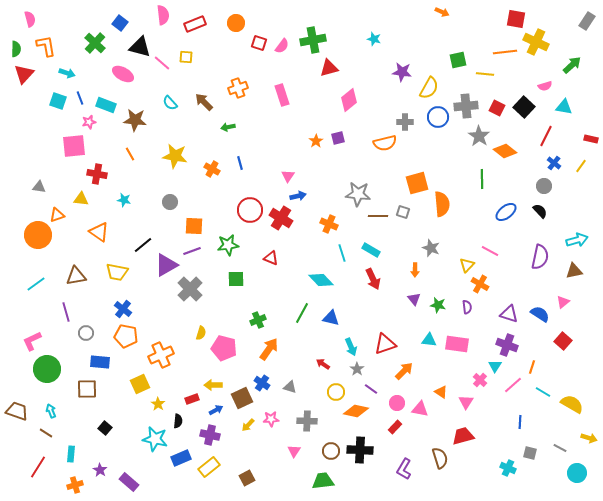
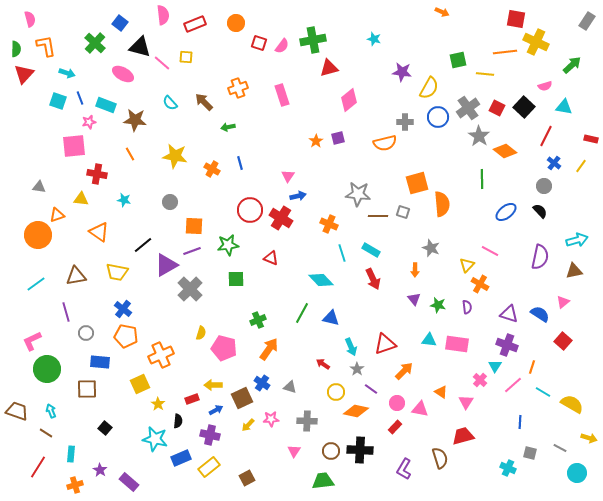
gray cross at (466, 106): moved 2 px right, 2 px down; rotated 30 degrees counterclockwise
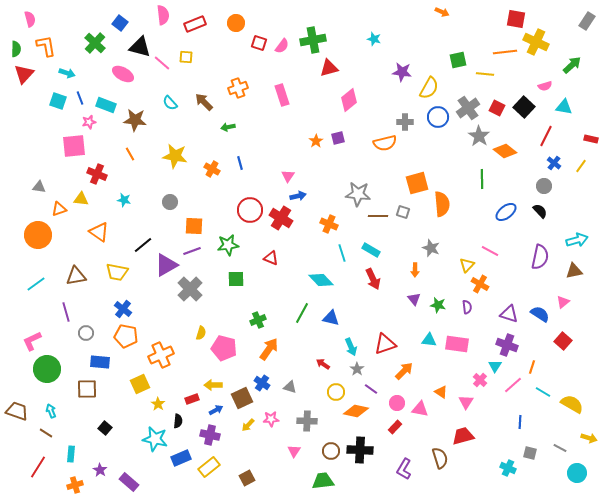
red cross at (97, 174): rotated 12 degrees clockwise
orange triangle at (57, 215): moved 2 px right, 6 px up
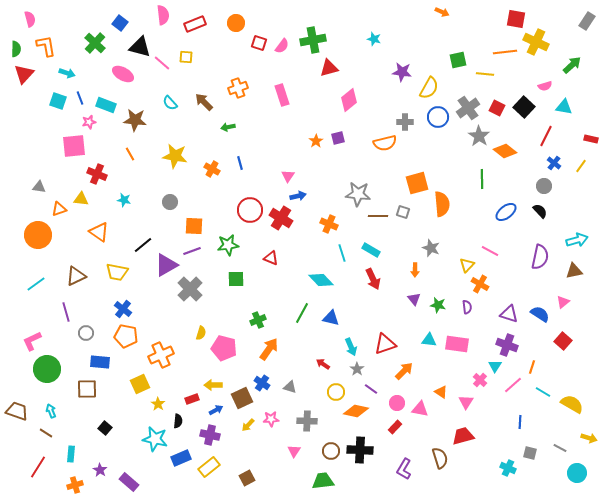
brown triangle at (76, 276): rotated 15 degrees counterclockwise
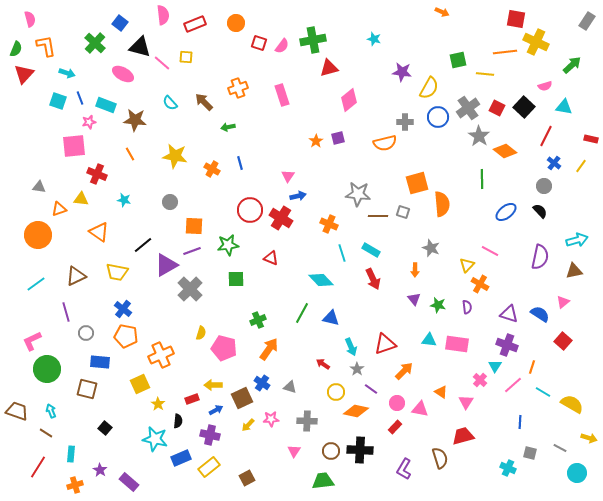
green semicircle at (16, 49): rotated 21 degrees clockwise
brown square at (87, 389): rotated 15 degrees clockwise
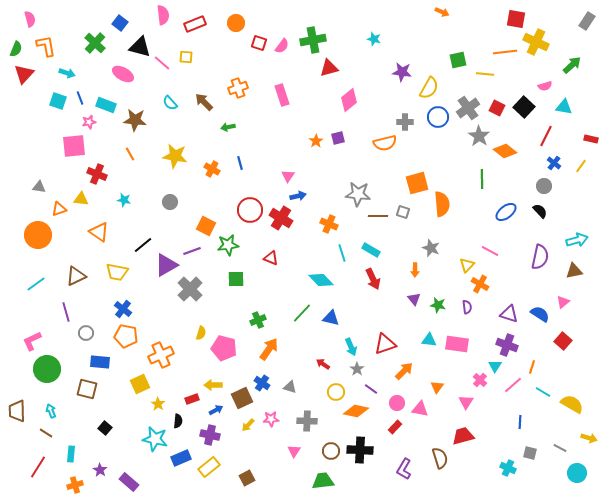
orange square at (194, 226): moved 12 px right; rotated 24 degrees clockwise
green line at (302, 313): rotated 15 degrees clockwise
orange triangle at (441, 392): moved 4 px left, 5 px up; rotated 32 degrees clockwise
brown trapezoid at (17, 411): rotated 110 degrees counterclockwise
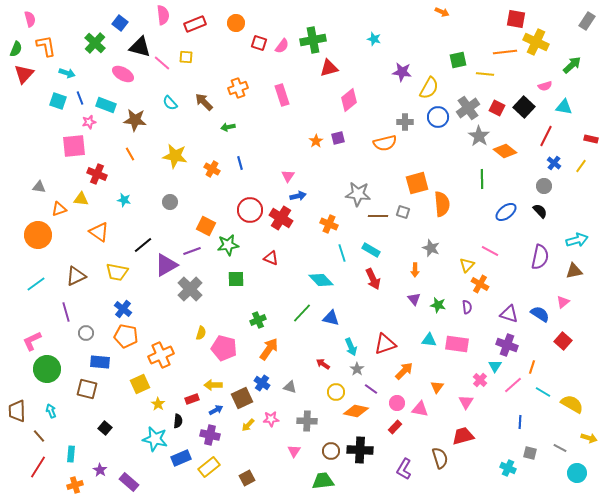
brown line at (46, 433): moved 7 px left, 3 px down; rotated 16 degrees clockwise
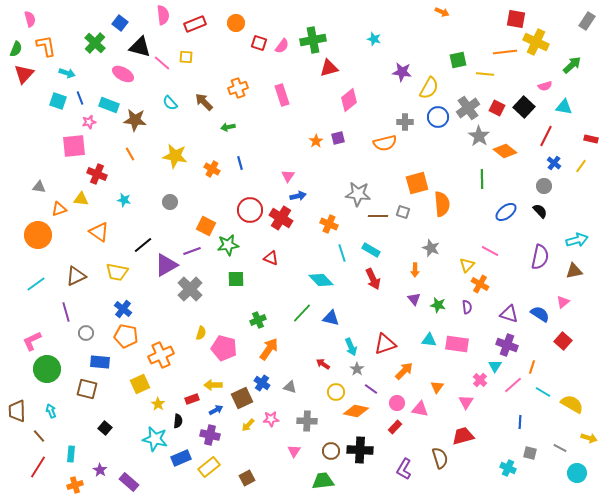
cyan rectangle at (106, 105): moved 3 px right
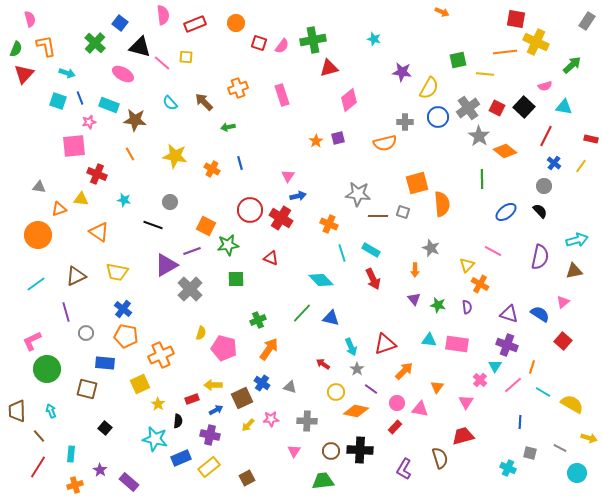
black line at (143, 245): moved 10 px right, 20 px up; rotated 60 degrees clockwise
pink line at (490, 251): moved 3 px right
blue rectangle at (100, 362): moved 5 px right, 1 px down
